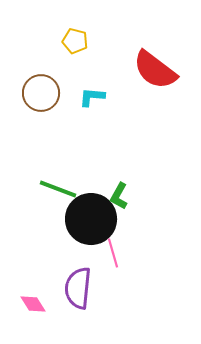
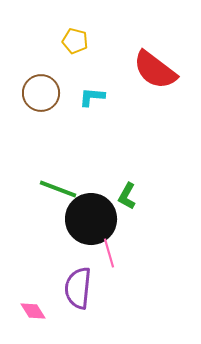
green L-shape: moved 8 px right
pink line: moved 4 px left
pink diamond: moved 7 px down
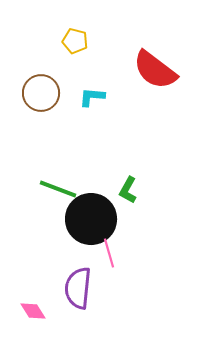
green L-shape: moved 1 px right, 6 px up
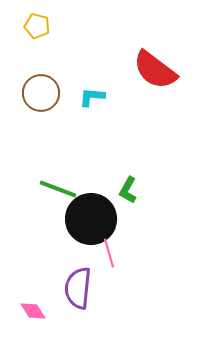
yellow pentagon: moved 38 px left, 15 px up
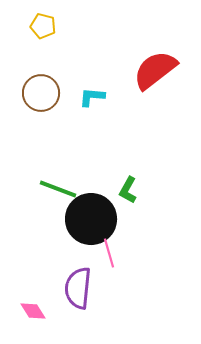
yellow pentagon: moved 6 px right
red semicircle: rotated 105 degrees clockwise
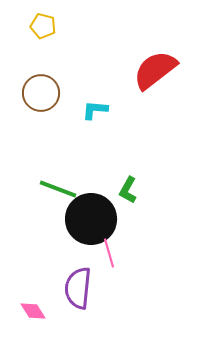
cyan L-shape: moved 3 px right, 13 px down
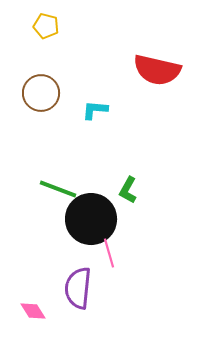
yellow pentagon: moved 3 px right
red semicircle: moved 2 px right; rotated 129 degrees counterclockwise
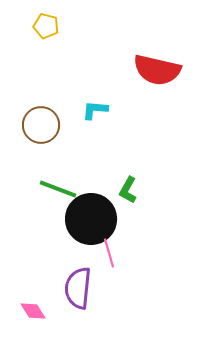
brown circle: moved 32 px down
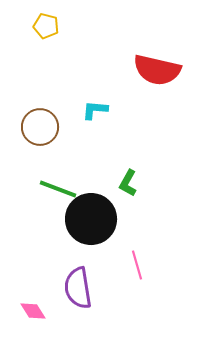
brown circle: moved 1 px left, 2 px down
green L-shape: moved 7 px up
pink line: moved 28 px right, 12 px down
purple semicircle: rotated 15 degrees counterclockwise
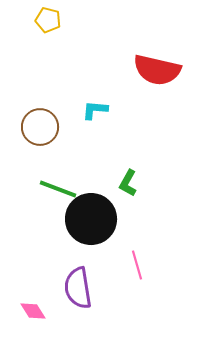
yellow pentagon: moved 2 px right, 6 px up
